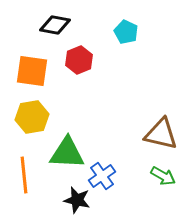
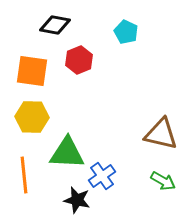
yellow hexagon: rotated 12 degrees clockwise
green arrow: moved 5 px down
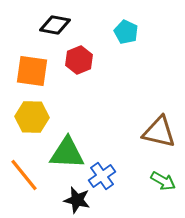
brown triangle: moved 2 px left, 2 px up
orange line: rotated 33 degrees counterclockwise
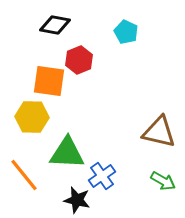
orange square: moved 17 px right, 10 px down
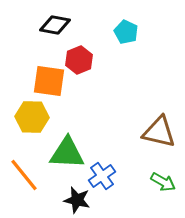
green arrow: moved 1 px down
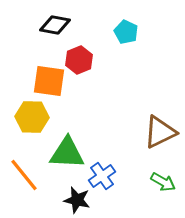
brown triangle: moved 1 px right; rotated 39 degrees counterclockwise
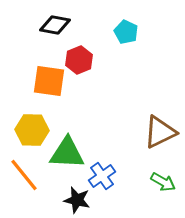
yellow hexagon: moved 13 px down
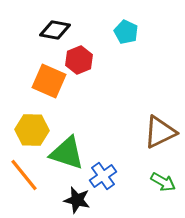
black diamond: moved 5 px down
orange square: rotated 16 degrees clockwise
green triangle: rotated 15 degrees clockwise
blue cross: moved 1 px right
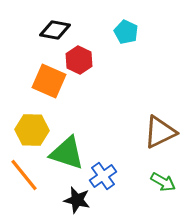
red hexagon: rotated 12 degrees counterclockwise
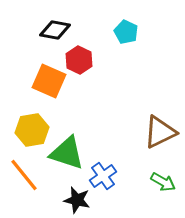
yellow hexagon: rotated 12 degrees counterclockwise
